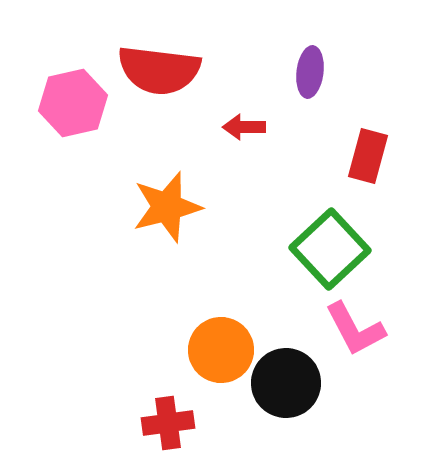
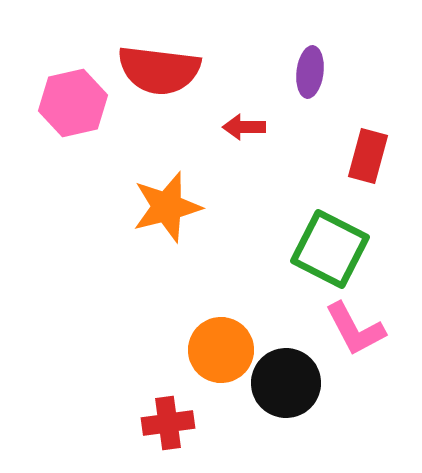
green square: rotated 20 degrees counterclockwise
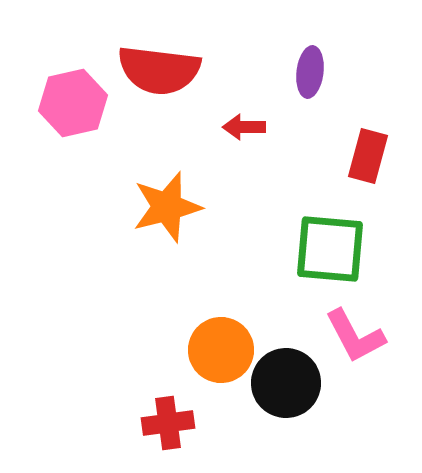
green square: rotated 22 degrees counterclockwise
pink L-shape: moved 7 px down
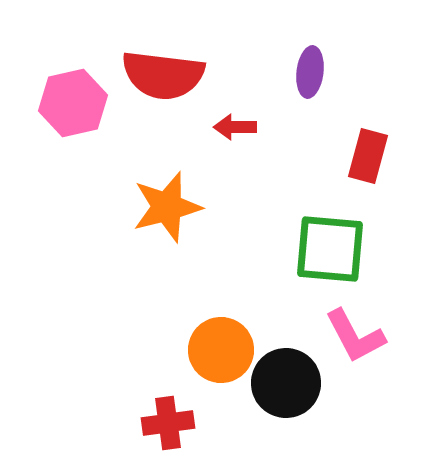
red semicircle: moved 4 px right, 5 px down
red arrow: moved 9 px left
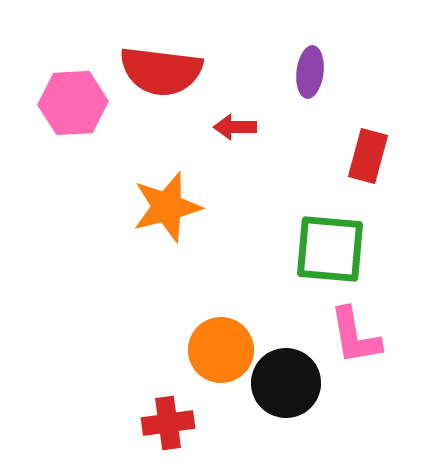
red semicircle: moved 2 px left, 4 px up
pink hexagon: rotated 10 degrees clockwise
pink L-shape: rotated 18 degrees clockwise
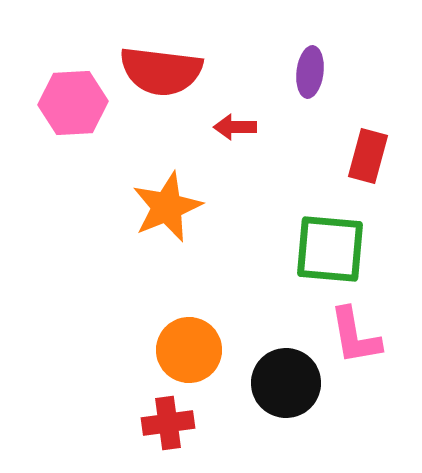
orange star: rotated 8 degrees counterclockwise
orange circle: moved 32 px left
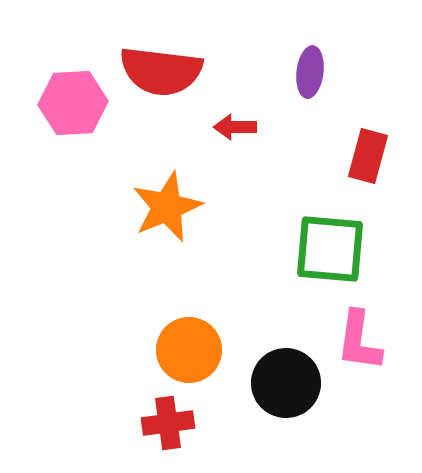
pink L-shape: moved 4 px right, 5 px down; rotated 18 degrees clockwise
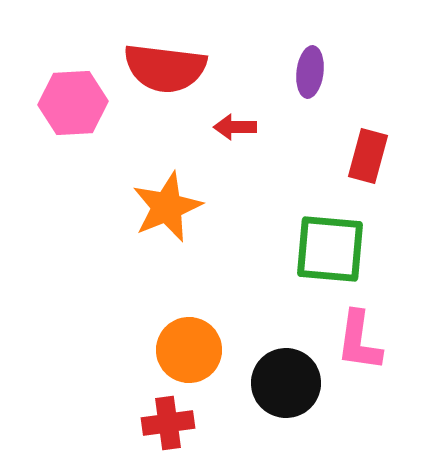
red semicircle: moved 4 px right, 3 px up
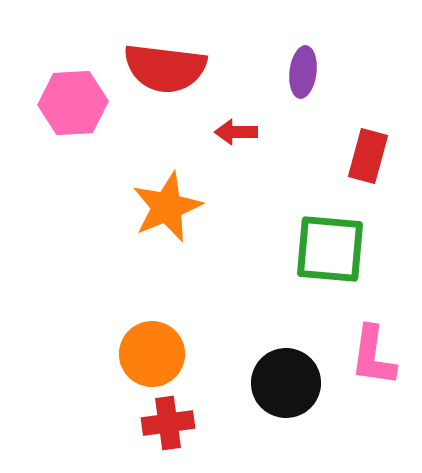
purple ellipse: moved 7 px left
red arrow: moved 1 px right, 5 px down
pink L-shape: moved 14 px right, 15 px down
orange circle: moved 37 px left, 4 px down
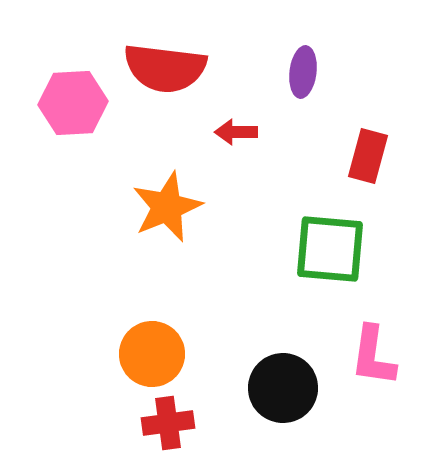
black circle: moved 3 px left, 5 px down
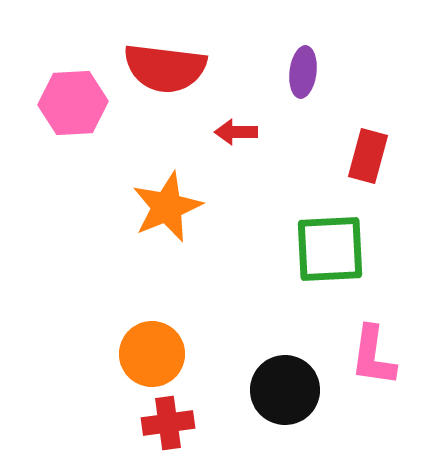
green square: rotated 8 degrees counterclockwise
black circle: moved 2 px right, 2 px down
